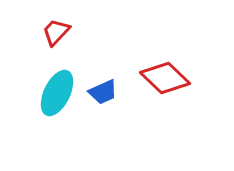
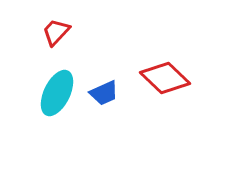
blue trapezoid: moved 1 px right, 1 px down
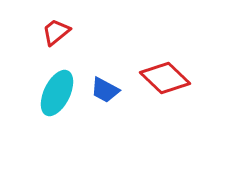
red trapezoid: rotated 8 degrees clockwise
blue trapezoid: moved 1 px right, 3 px up; rotated 52 degrees clockwise
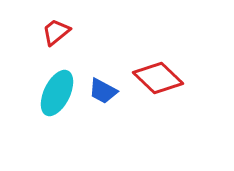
red diamond: moved 7 px left
blue trapezoid: moved 2 px left, 1 px down
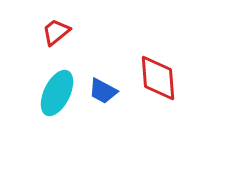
red diamond: rotated 42 degrees clockwise
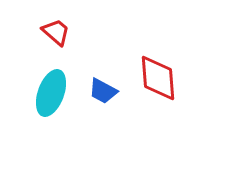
red trapezoid: rotated 80 degrees clockwise
cyan ellipse: moved 6 px left; rotated 6 degrees counterclockwise
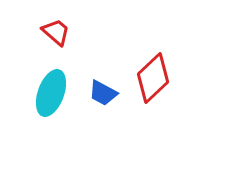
red diamond: moved 5 px left; rotated 51 degrees clockwise
blue trapezoid: moved 2 px down
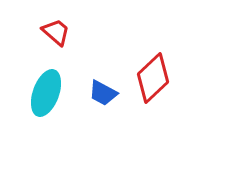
cyan ellipse: moved 5 px left
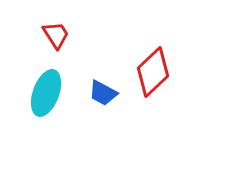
red trapezoid: moved 3 px down; rotated 16 degrees clockwise
red diamond: moved 6 px up
